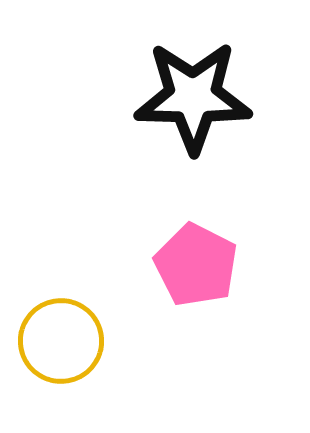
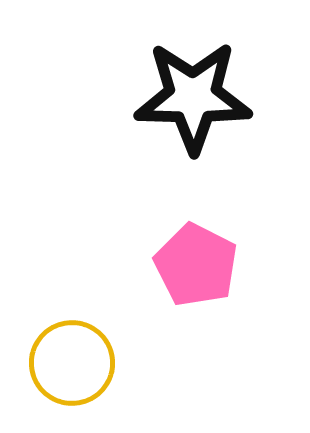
yellow circle: moved 11 px right, 22 px down
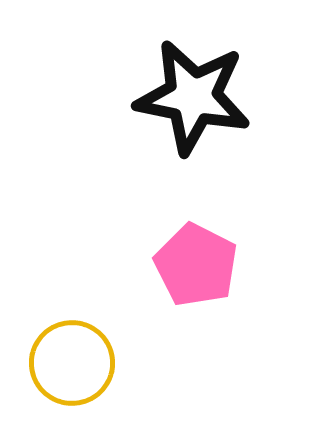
black star: rotated 10 degrees clockwise
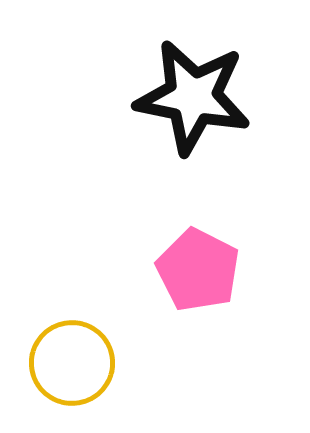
pink pentagon: moved 2 px right, 5 px down
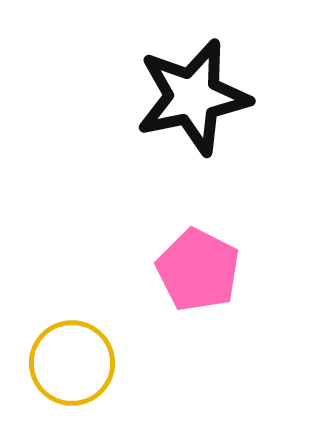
black star: rotated 23 degrees counterclockwise
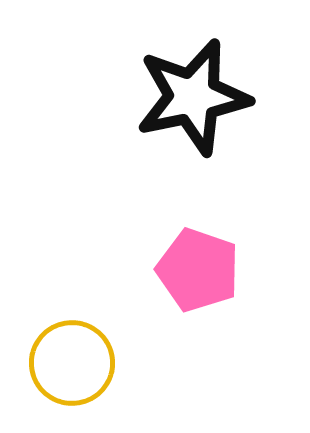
pink pentagon: rotated 8 degrees counterclockwise
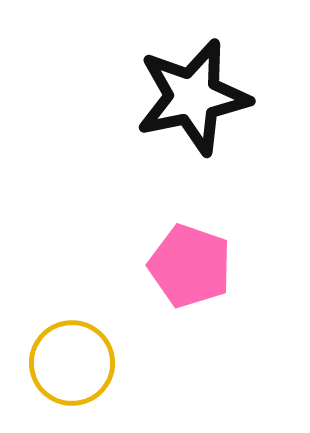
pink pentagon: moved 8 px left, 4 px up
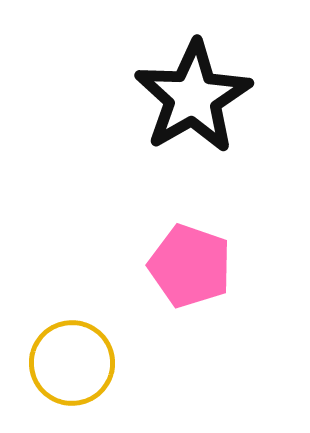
black star: rotated 18 degrees counterclockwise
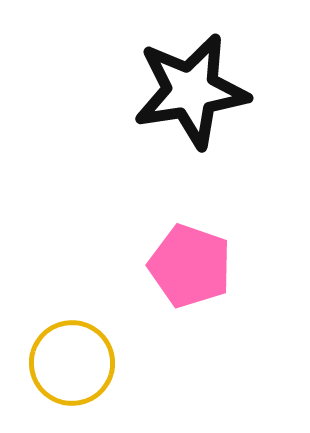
black star: moved 2 px left, 6 px up; rotated 21 degrees clockwise
